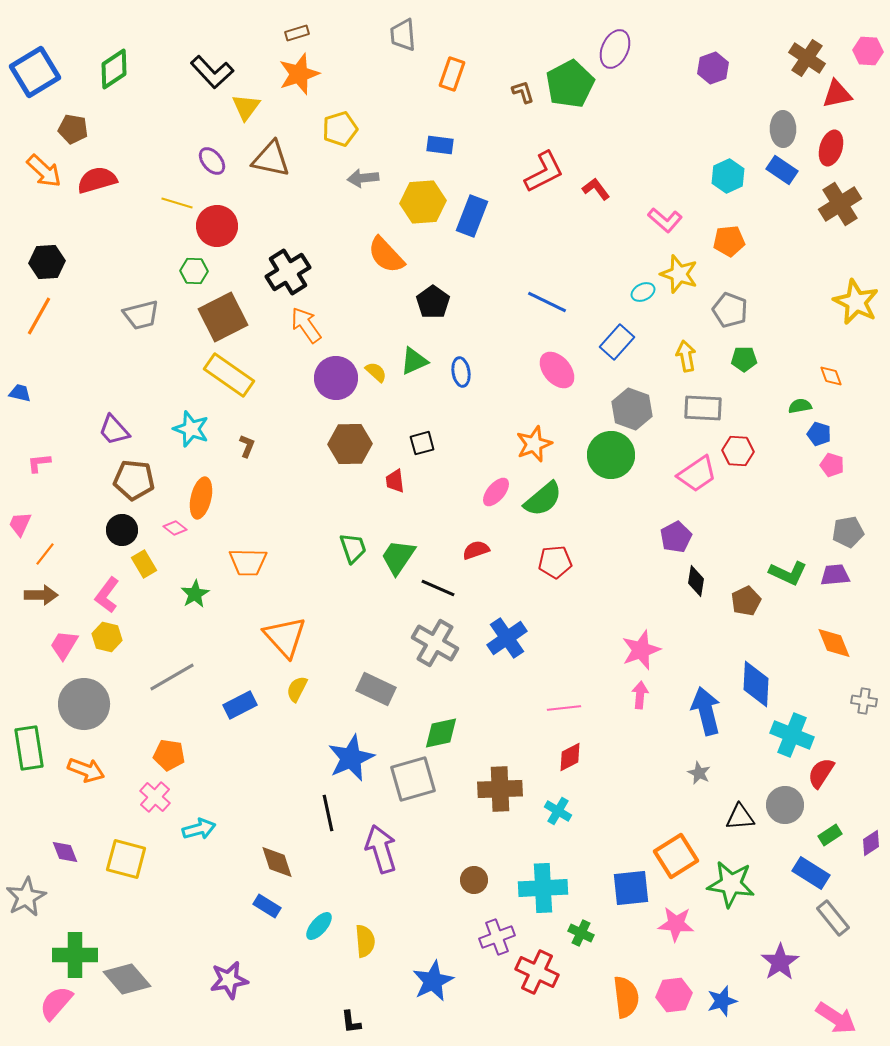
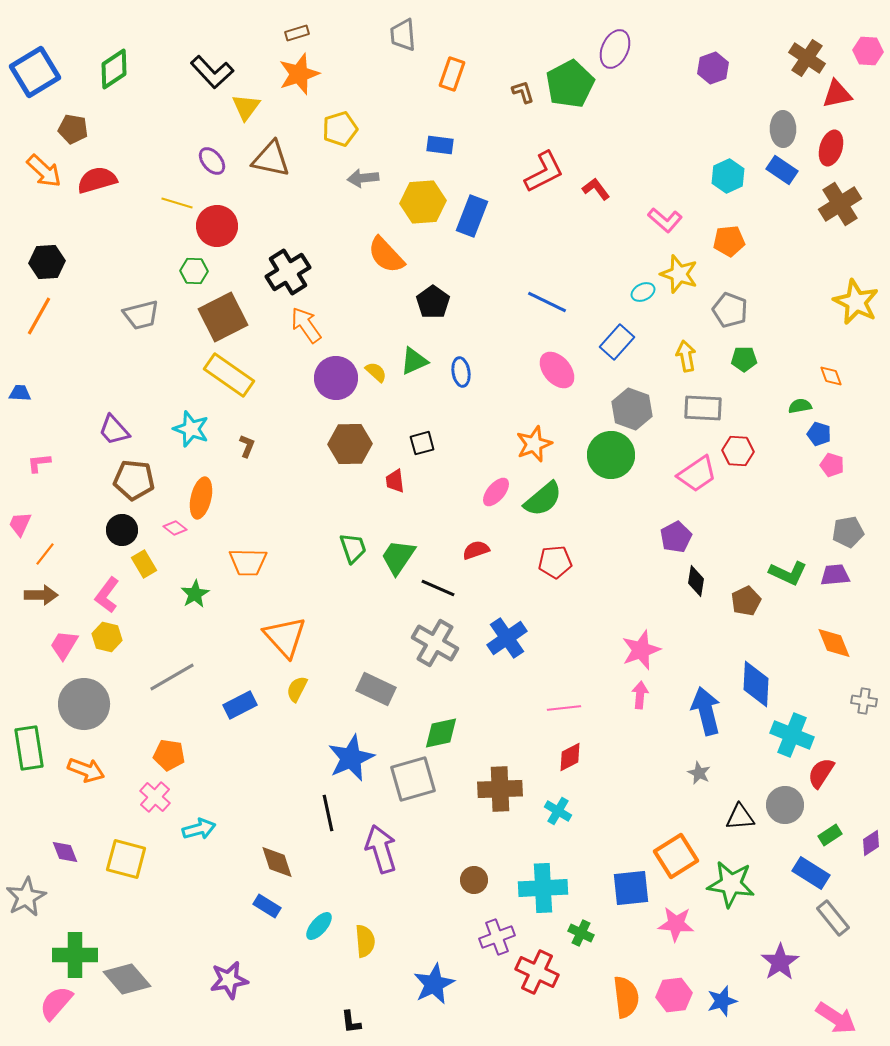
blue trapezoid at (20, 393): rotated 10 degrees counterclockwise
blue star at (433, 981): moved 1 px right, 3 px down
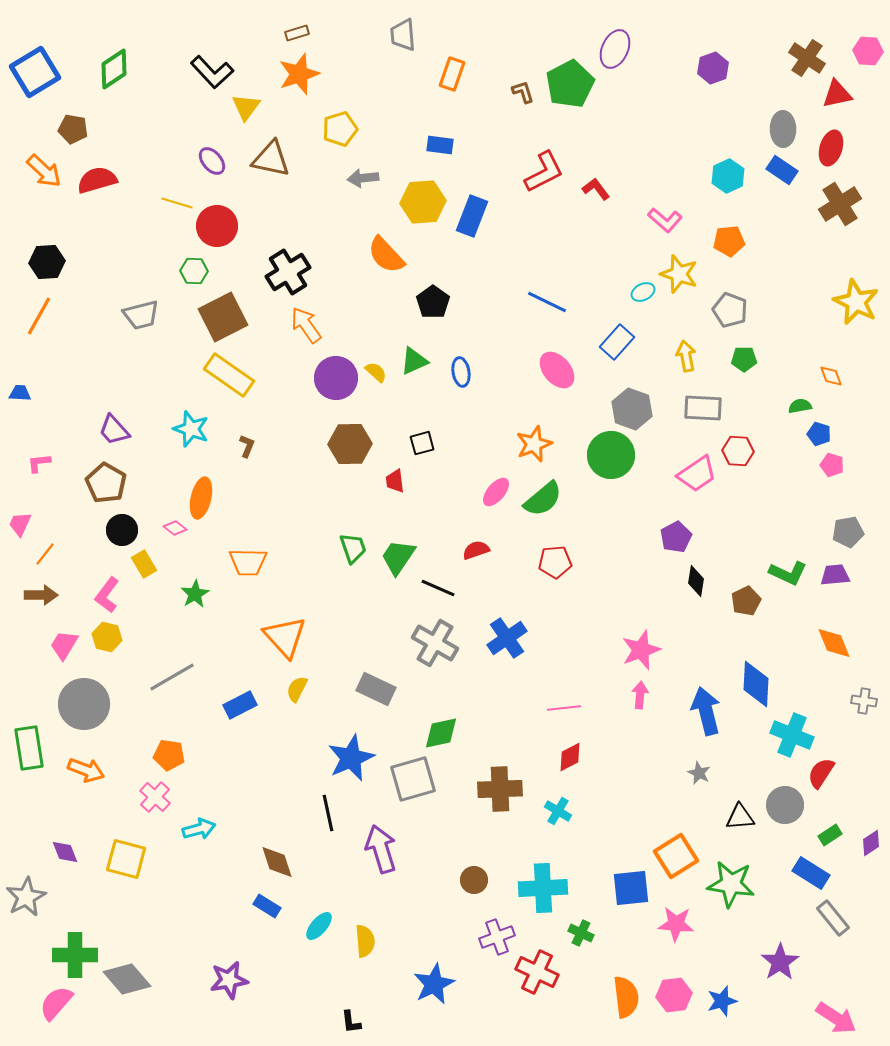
brown pentagon at (134, 480): moved 28 px left, 3 px down; rotated 24 degrees clockwise
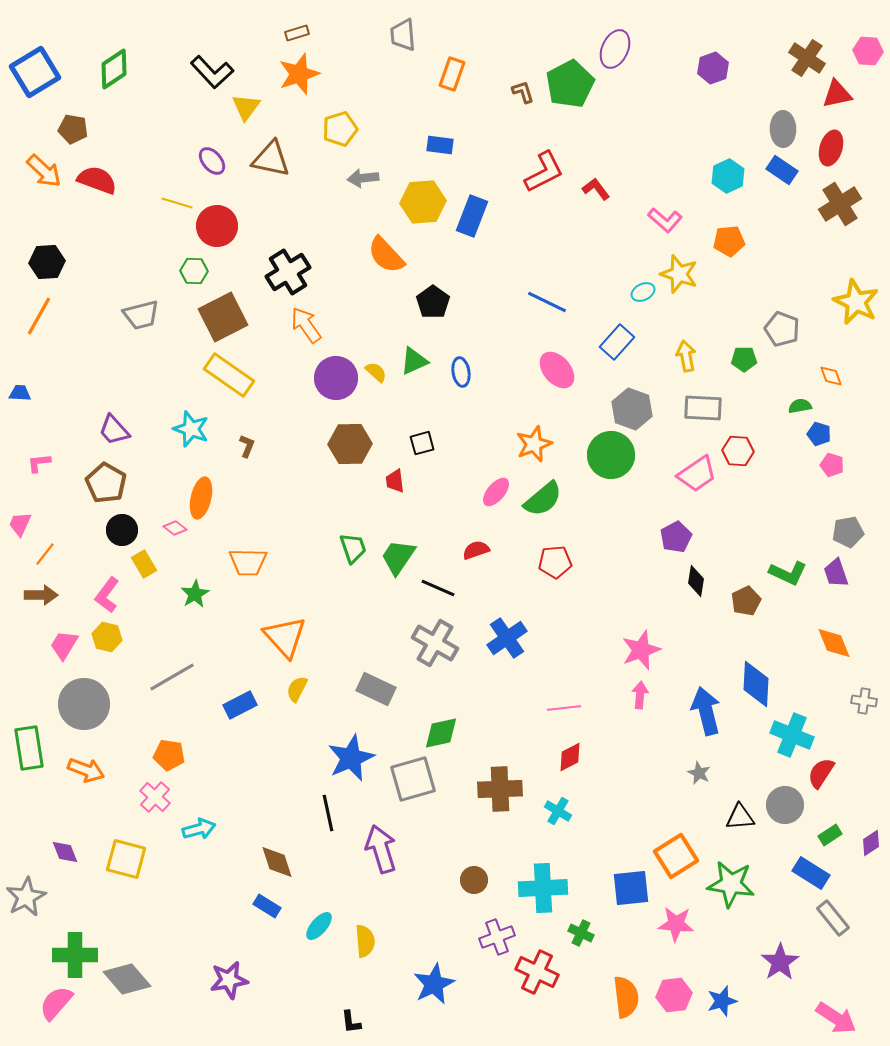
red semicircle at (97, 180): rotated 36 degrees clockwise
gray pentagon at (730, 310): moved 52 px right, 19 px down
purple trapezoid at (835, 575): moved 1 px right, 2 px up; rotated 104 degrees counterclockwise
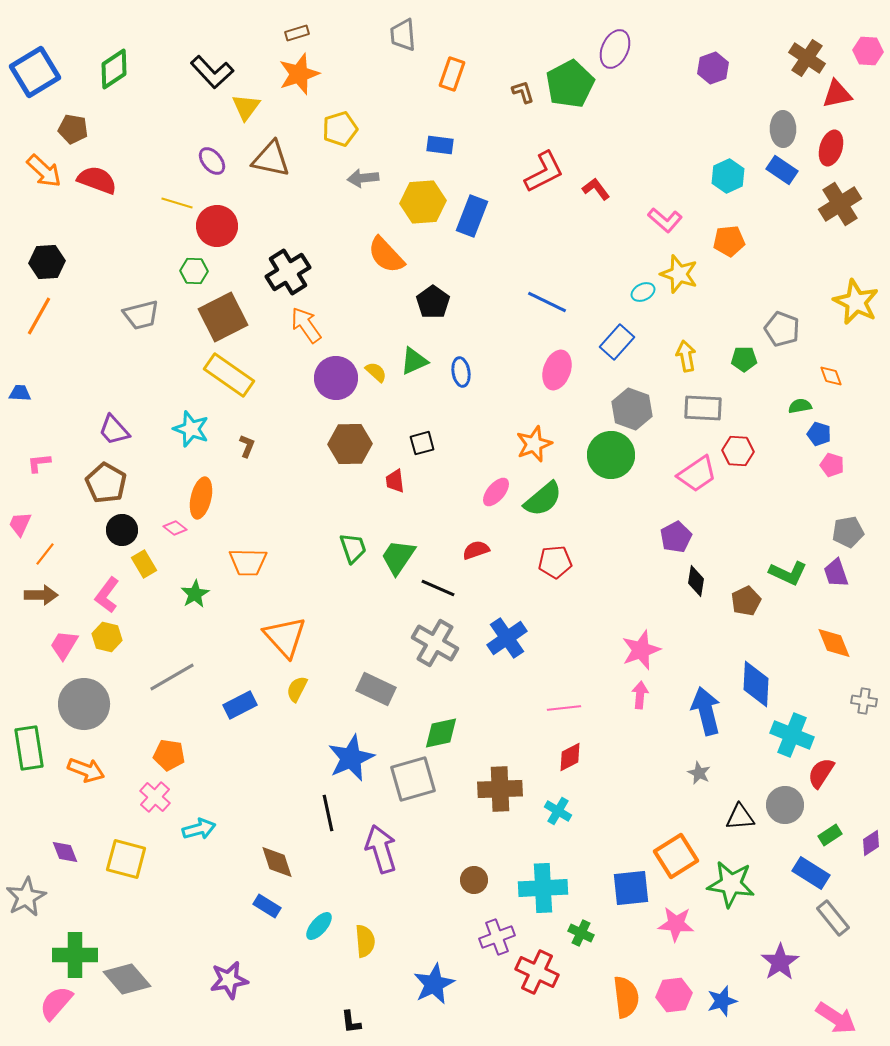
pink ellipse at (557, 370): rotated 60 degrees clockwise
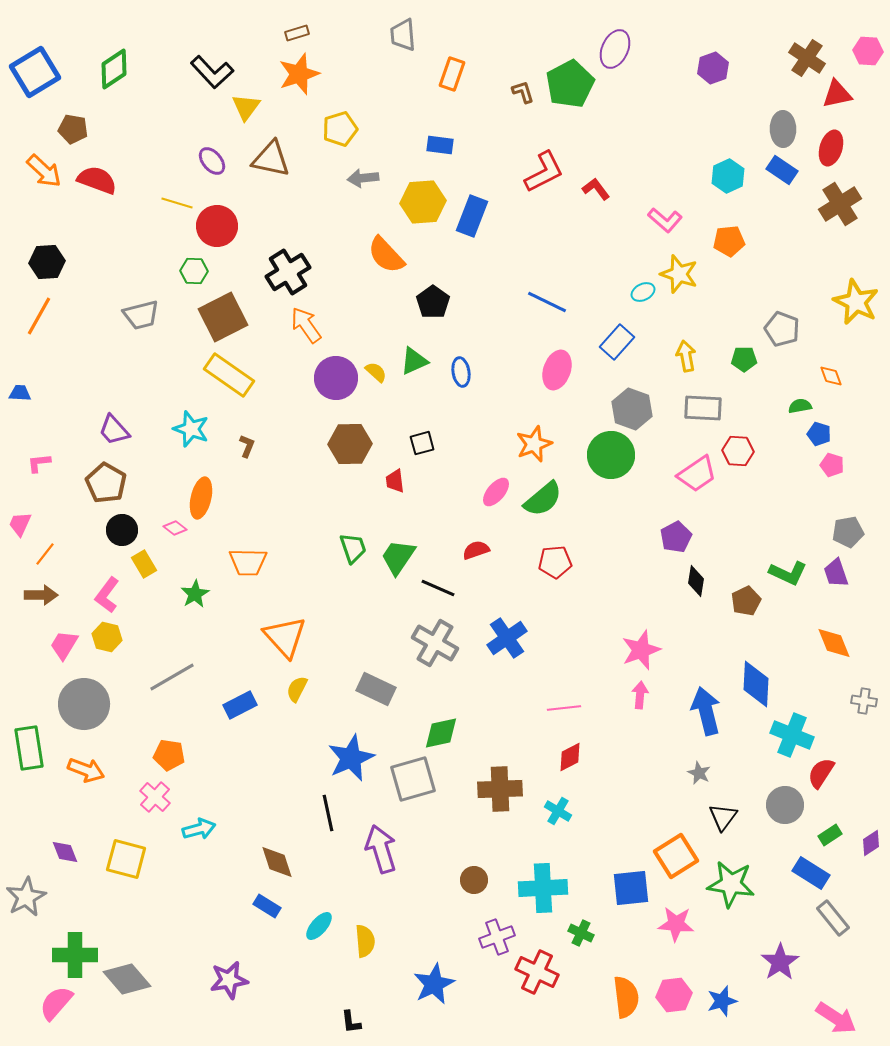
black triangle at (740, 817): moved 17 px left; rotated 48 degrees counterclockwise
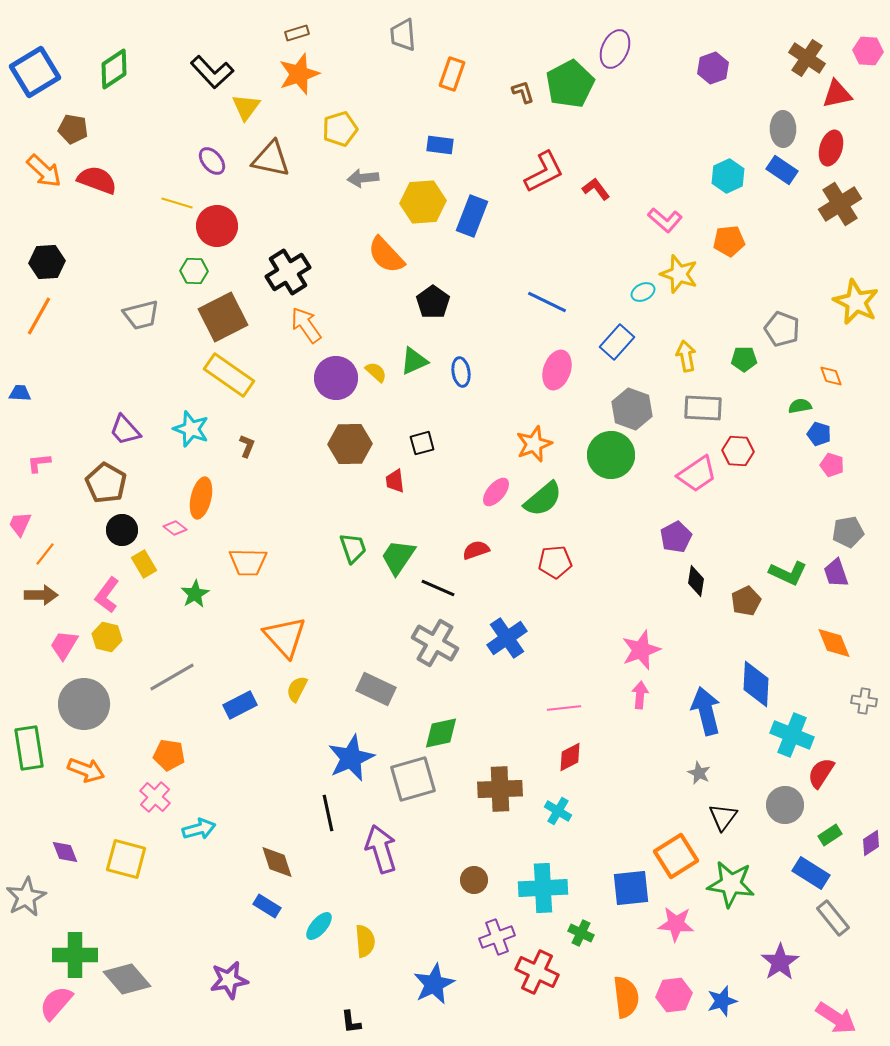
purple trapezoid at (114, 430): moved 11 px right
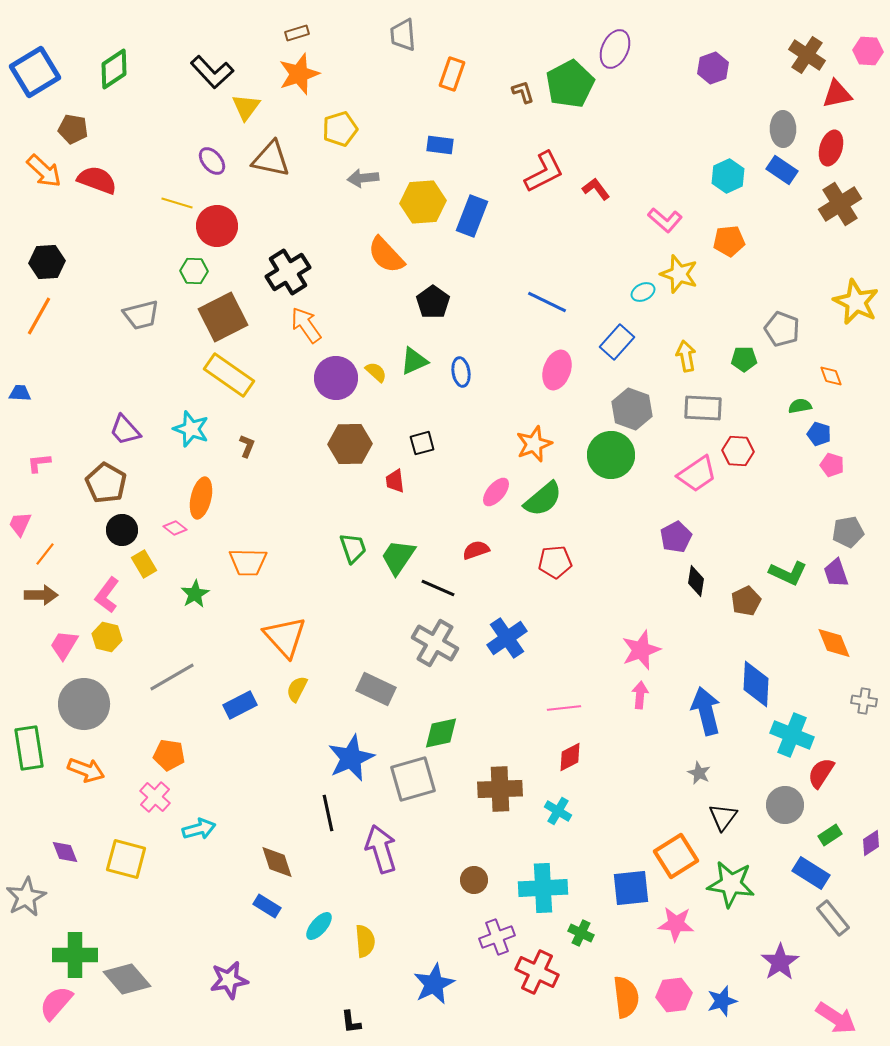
brown cross at (807, 58): moved 3 px up
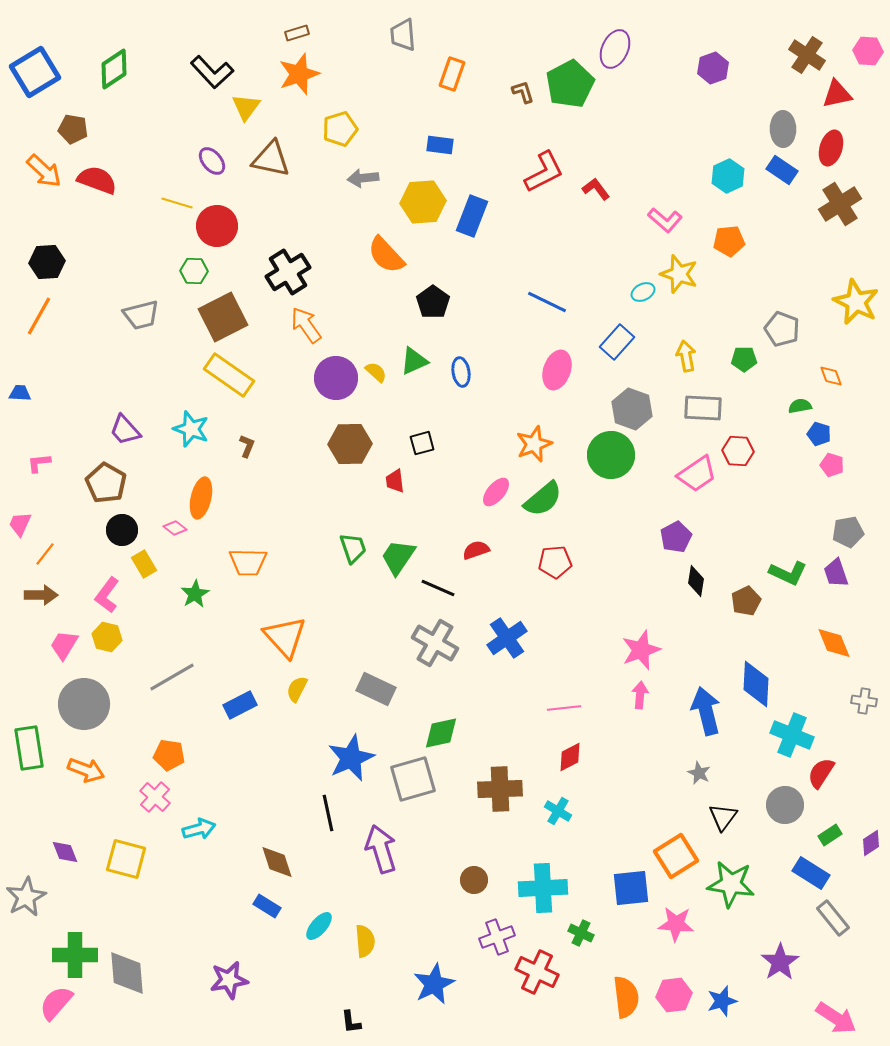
gray diamond at (127, 979): moved 6 px up; rotated 36 degrees clockwise
